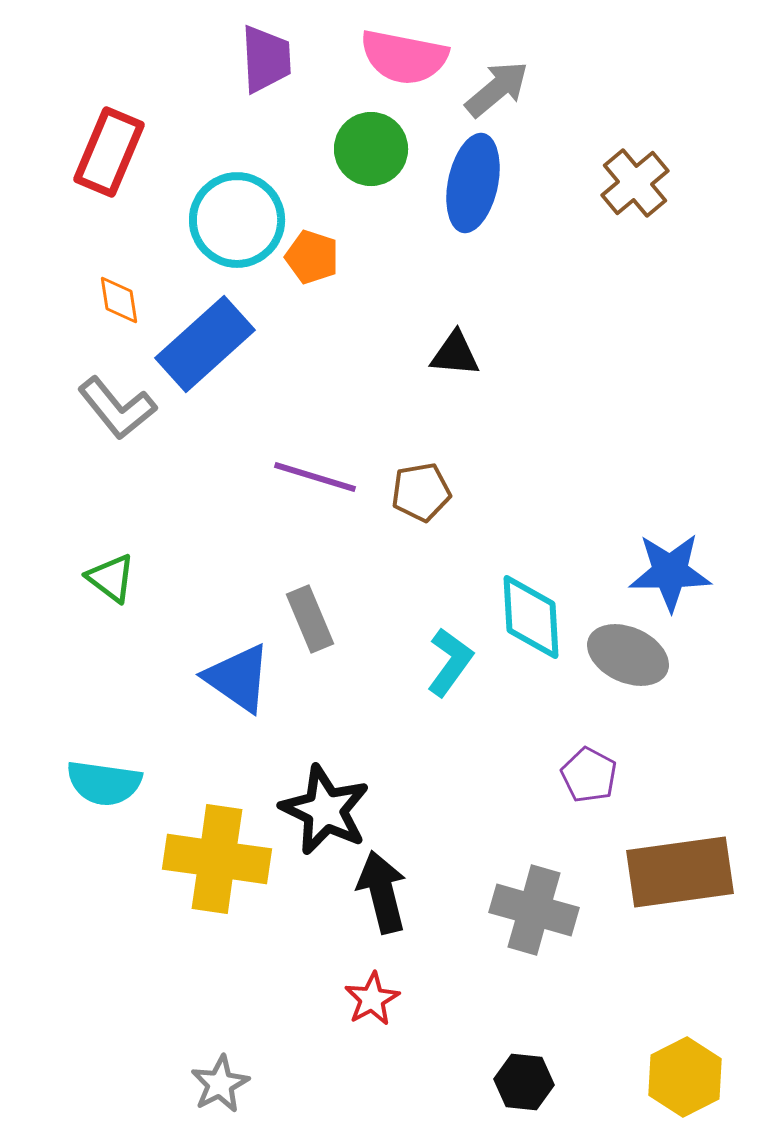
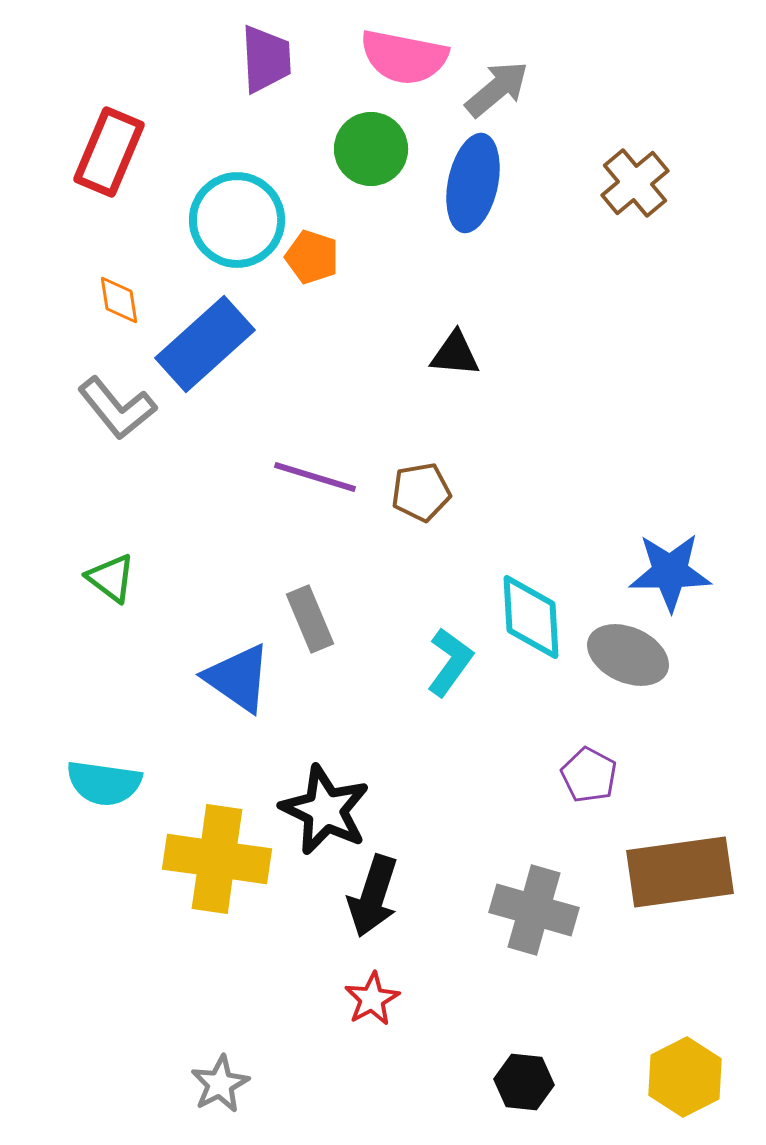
black arrow: moved 9 px left, 4 px down; rotated 148 degrees counterclockwise
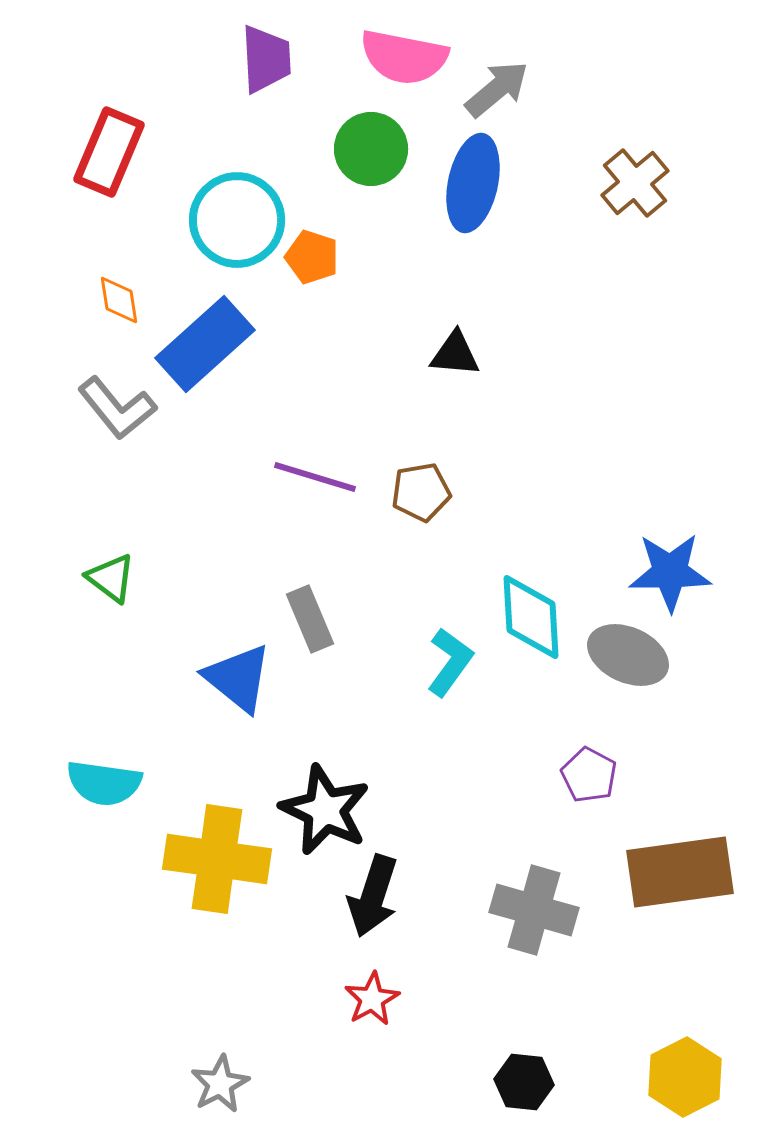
blue triangle: rotated 4 degrees clockwise
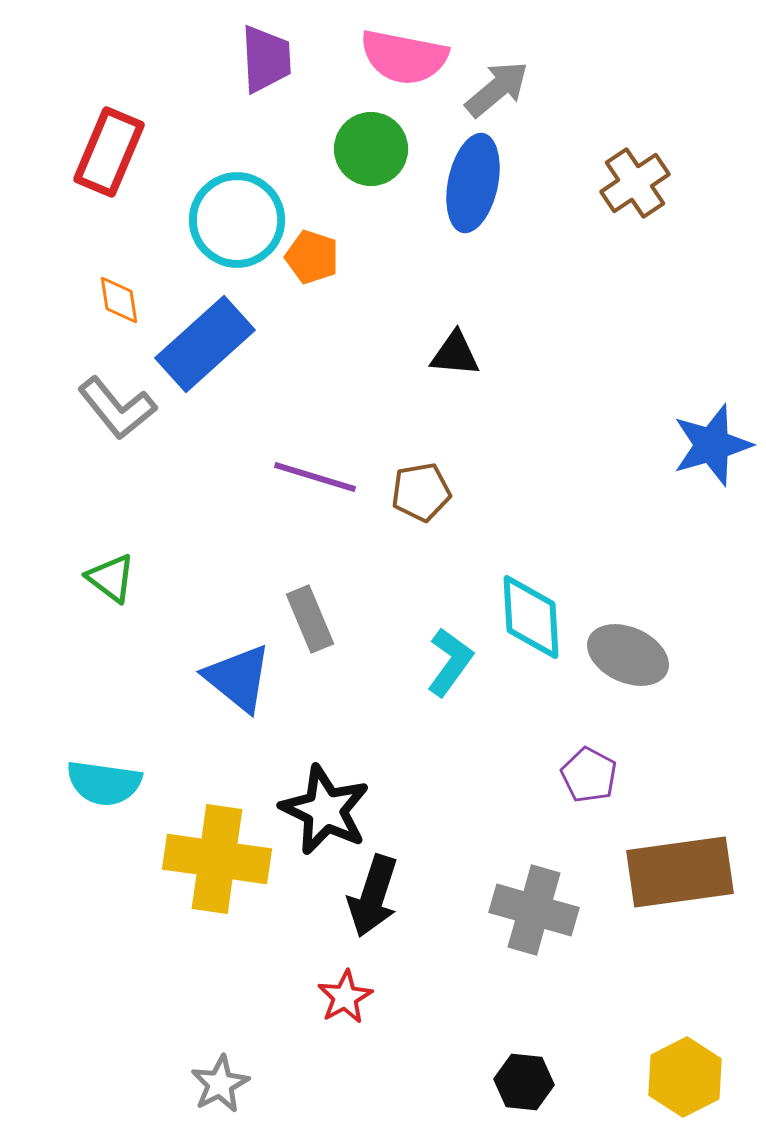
brown cross: rotated 6 degrees clockwise
blue star: moved 42 px right, 127 px up; rotated 16 degrees counterclockwise
red star: moved 27 px left, 2 px up
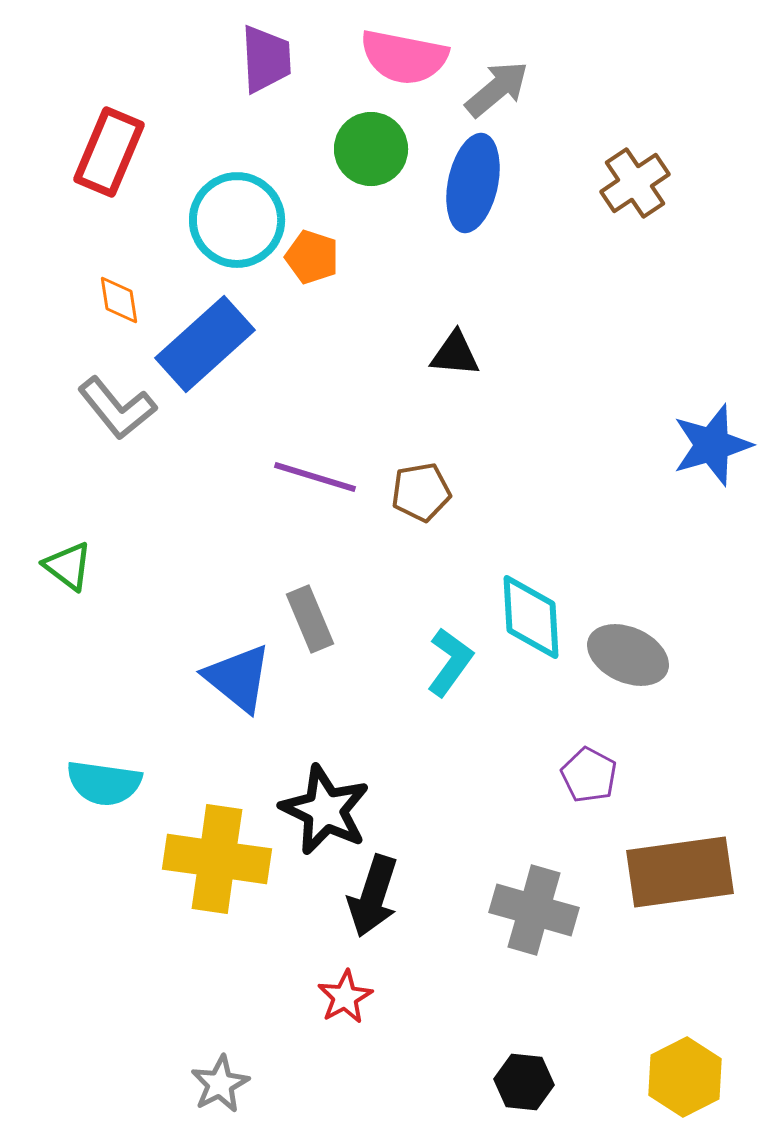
green triangle: moved 43 px left, 12 px up
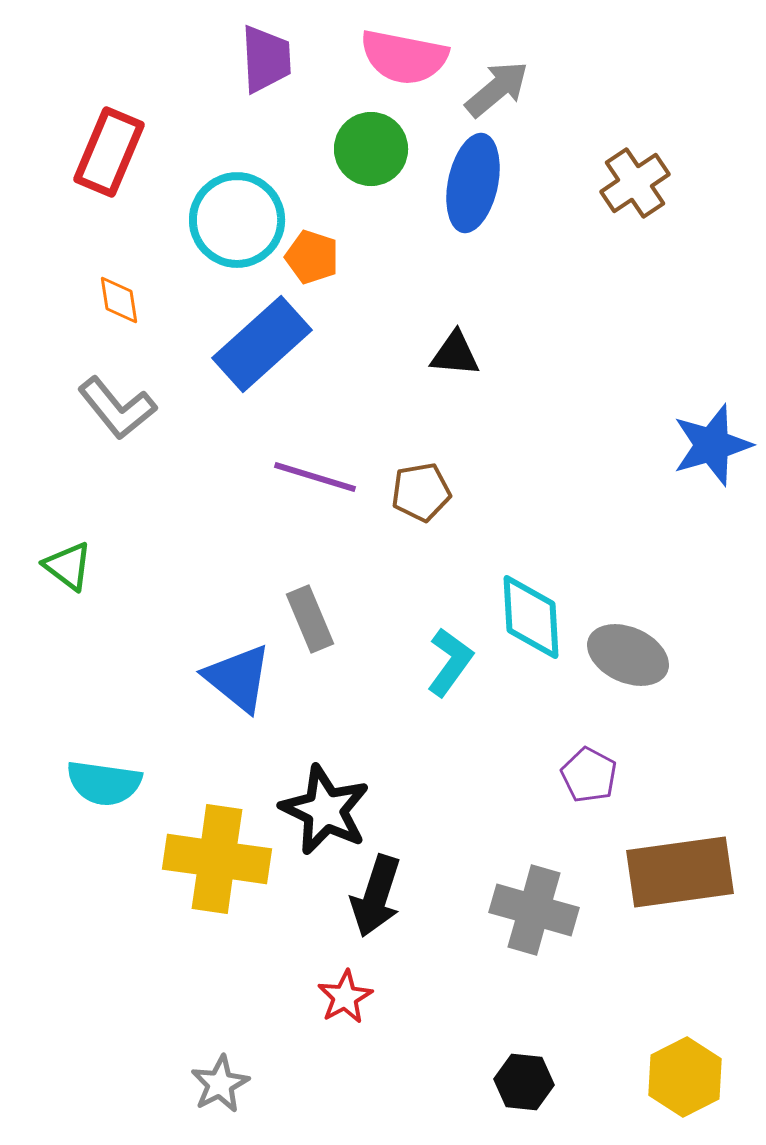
blue rectangle: moved 57 px right
black arrow: moved 3 px right
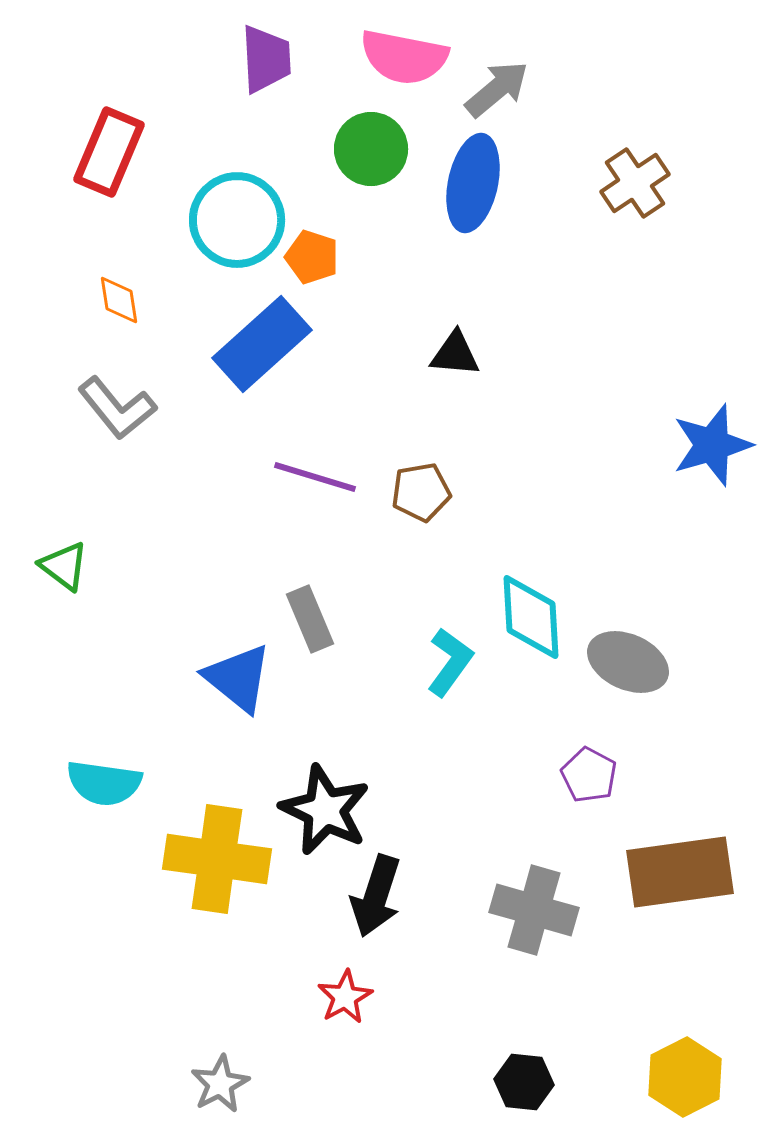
green triangle: moved 4 px left
gray ellipse: moved 7 px down
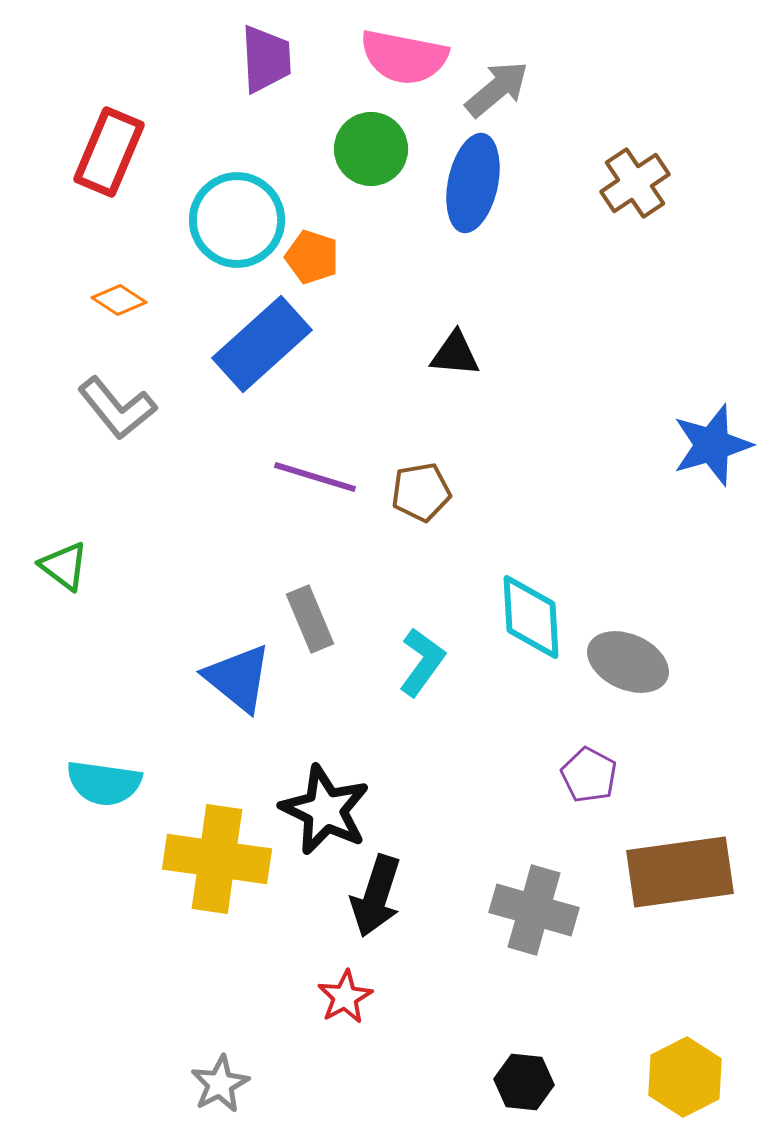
orange diamond: rotated 48 degrees counterclockwise
cyan L-shape: moved 28 px left
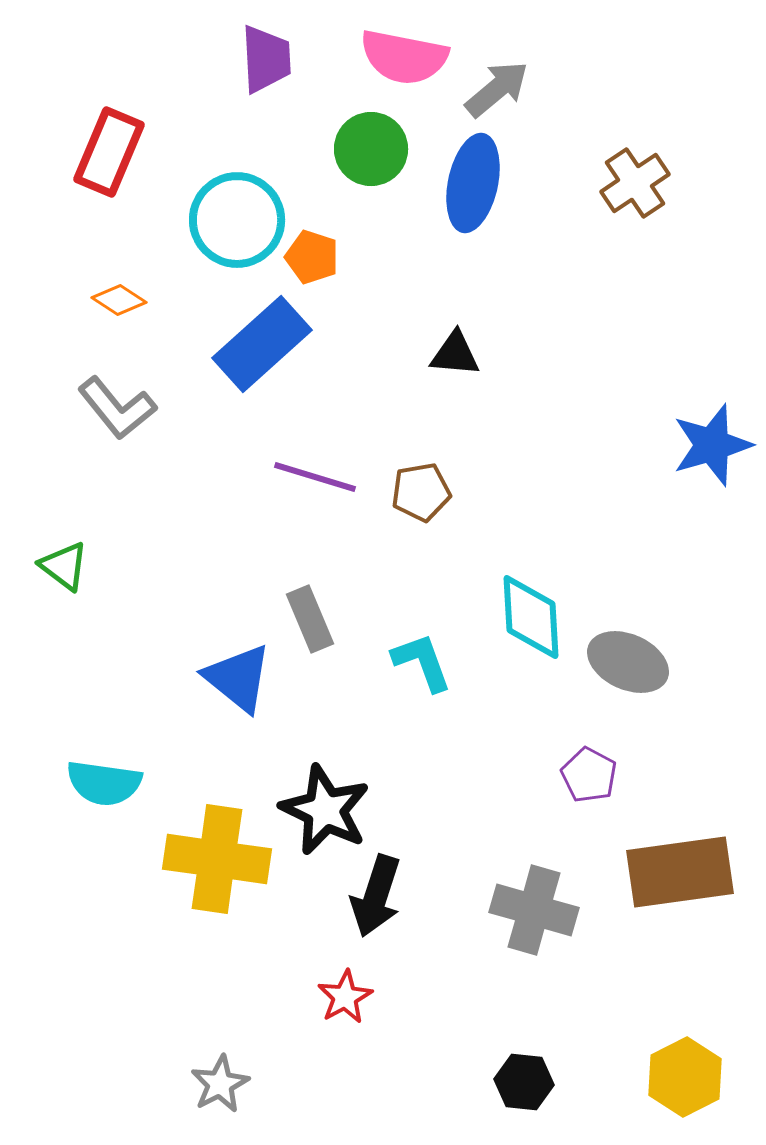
cyan L-shape: rotated 56 degrees counterclockwise
